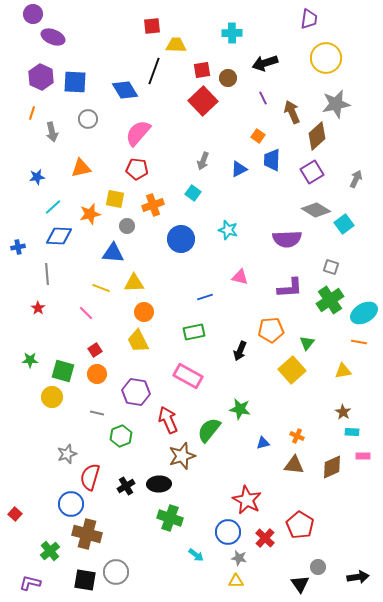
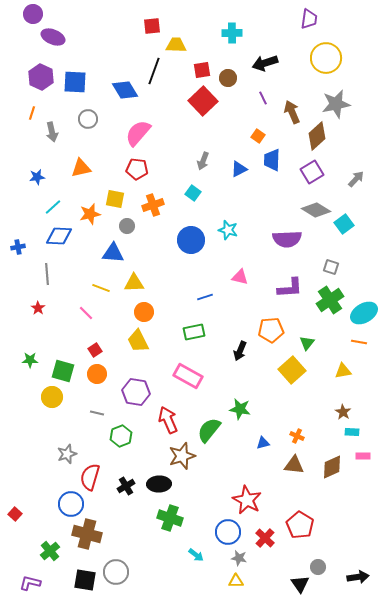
gray arrow at (356, 179): rotated 18 degrees clockwise
blue circle at (181, 239): moved 10 px right, 1 px down
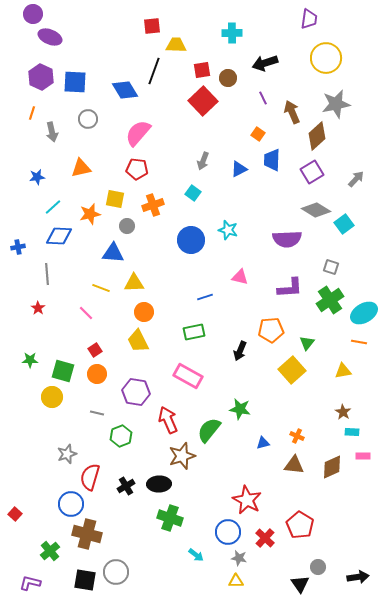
purple ellipse at (53, 37): moved 3 px left
orange square at (258, 136): moved 2 px up
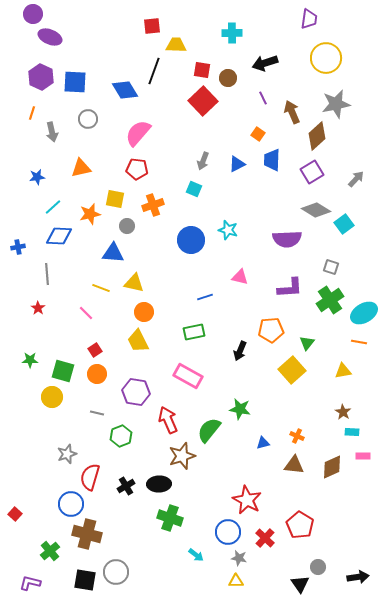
red square at (202, 70): rotated 18 degrees clockwise
blue triangle at (239, 169): moved 2 px left, 5 px up
cyan square at (193, 193): moved 1 px right, 4 px up; rotated 14 degrees counterclockwise
yellow triangle at (134, 283): rotated 15 degrees clockwise
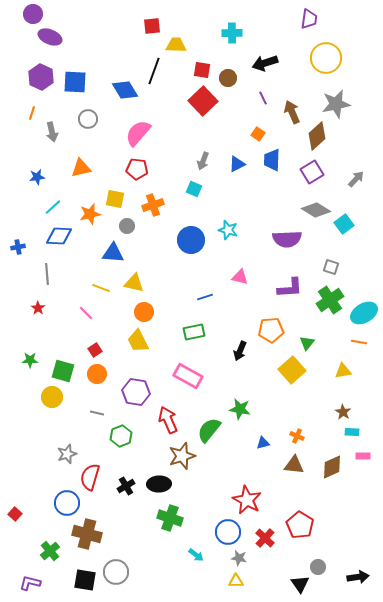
blue circle at (71, 504): moved 4 px left, 1 px up
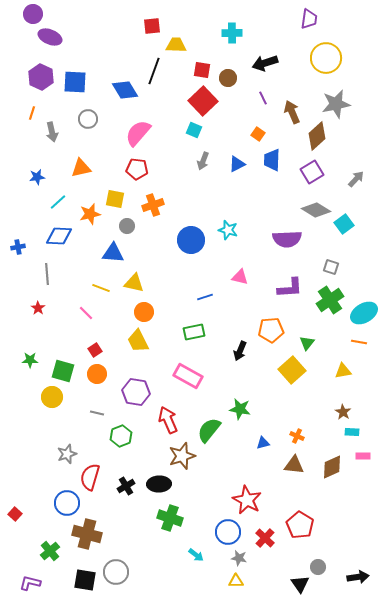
cyan square at (194, 189): moved 59 px up
cyan line at (53, 207): moved 5 px right, 5 px up
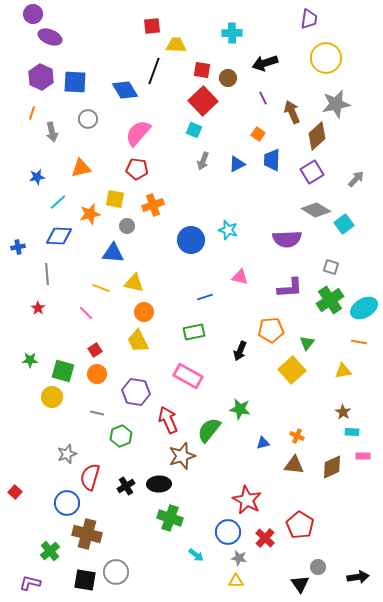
cyan ellipse at (364, 313): moved 5 px up
red square at (15, 514): moved 22 px up
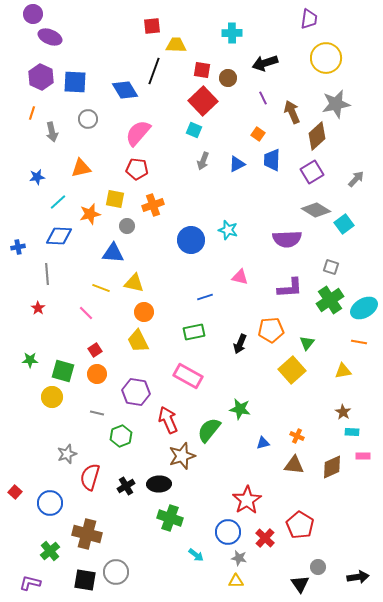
black arrow at (240, 351): moved 7 px up
red star at (247, 500): rotated 12 degrees clockwise
blue circle at (67, 503): moved 17 px left
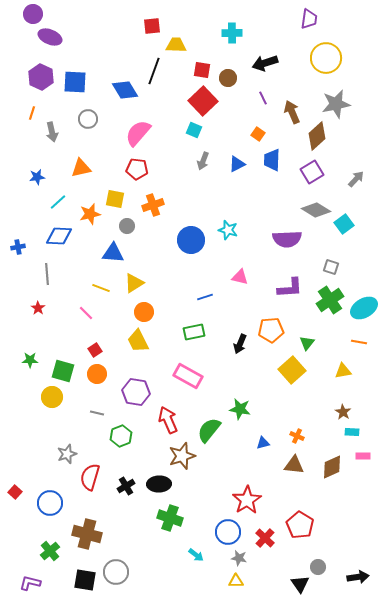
yellow triangle at (134, 283): rotated 45 degrees counterclockwise
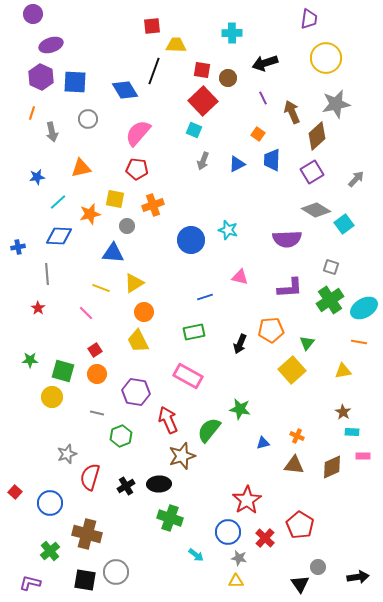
purple ellipse at (50, 37): moved 1 px right, 8 px down; rotated 40 degrees counterclockwise
